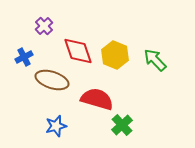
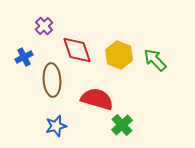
red diamond: moved 1 px left, 1 px up
yellow hexagon: moved 4 px right
brown ellipse: rotated 68 degrees clockwise
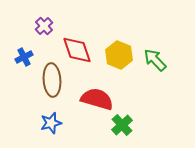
blue star: moved 5 px left, 3 px up
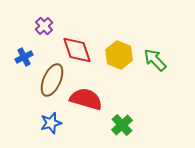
brown ellipse: rotated 28 degrees clockwise
red semicircle: moved 11 px left
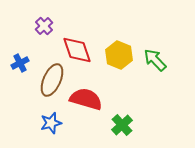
blue cross: moved 4 px left, 6 px down
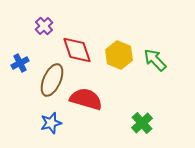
green cross: moved 20 px right, 2 px up
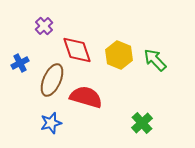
red semicircle: moved 2 px up
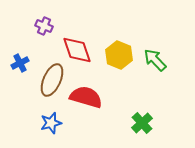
purple cross: rotated 24 degrees counterclockwise
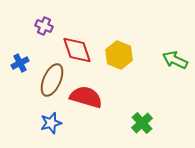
green arrow: moved 20 px right; rotated 20 degrees counterclockwise
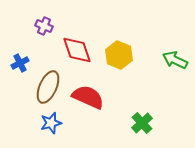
brown ellipse: moved 4 px left, 7 px down
red semicircle: moved 2 px right; rotated 8 degrees clockwise
